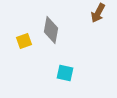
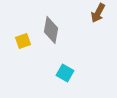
yellow square: moved 1 px left
cyan square: rotated 18 degrees clockwise
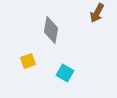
brown arrow: moved 1 px left
yellow square: moved 5 px right, 20 px down
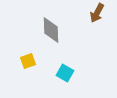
gray diamond: rotated 12 degrees counterclockwise
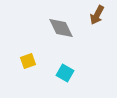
brown arrow: moved 2 px down
gray diamond: moved 10 px right, 2 px up; rotated 24 degrees counterclockwise
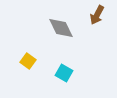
yellow square: rotated 35 degrees counterclockwise
cyan square: moved 1 px left
